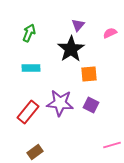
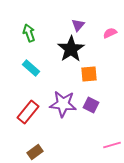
green arrow: rotated 42 degrees counterclockwise
cyan rectangle: rotated 42 degrees clockwise
purple star: moved 3 px right, 1 px down
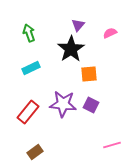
cyan rectangle: rotated 66 degrees counterclockwise
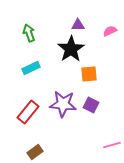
purple triangle: rotated 48 degrees clockwise
pink semicircle: moved 2 px up
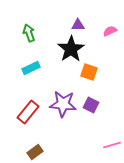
orange square: moved 2 px up; rotated 24 degrees clockwise
